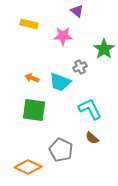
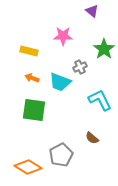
purple triangle: moved 15 px right
yellow rectangle: moved 27 px down
cyan L-shape: moved 10 px right, 9 px up
gray pentagon: moved 5 px down; rotated 20 degrees clockwise
orange diamond: rotated 8 degrees clockwise
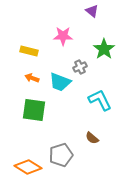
gray pentagon: rotated 10 degrees clockwise
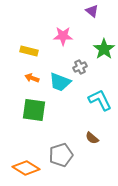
orange diamond: moved 2 px left, 1 px down
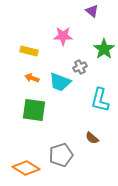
cyan L-shape: rotated 140 degrees counterclockwise
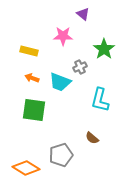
purple triangle: moved 9 px left, 3 px down
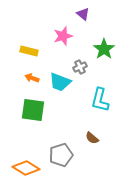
pink star: rotated 18 degrees counterclockwise
green square: moved 1 px left
